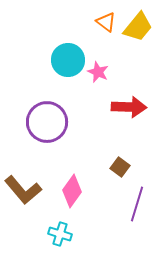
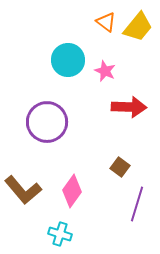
pink star: moved 7 px right, 1 px up
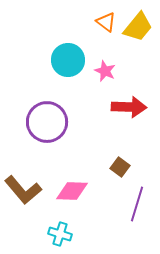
pink diamond: rotated 56 degrees clockwise
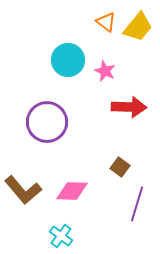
cyan cross: moved 1 px right, 2 px down; rotated 20 degrees clockwise
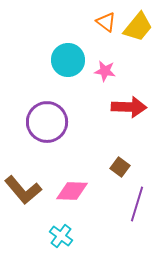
pink star: rotated 15 degrees counterclockwise
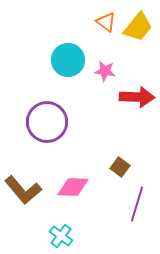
red arrow: moved 8 px right, 10 px up
pink diamond: moved 1 px right, 4 px up
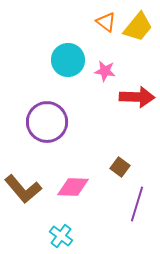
brown L-shape: moved 1 px up
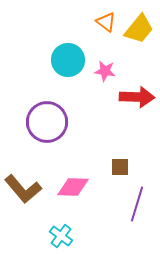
yellow trapezoid: moved 1 px right, 2 px down
brown square: rotated 36 degrees counterclockwise
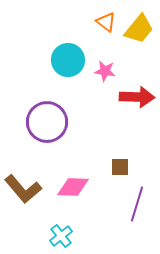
cyan cross: rotated 15 degrees clockwise
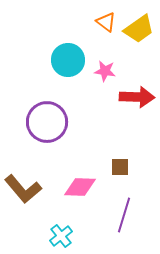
yellow trapezoid: rotated 16 degrees clockwise
pink diamond: moved 7 px right
purple line: moved 13 px left, 11 px down
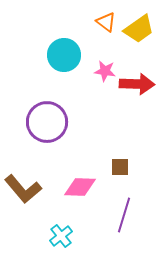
cyan circle: moved 4 px left, 5 px up
red arrow: moved 13 px up
